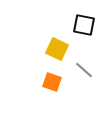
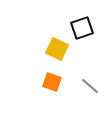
black square: moved 2 px left, 3 px down; rotated 30 degrees counterclockwise
gray line: moved 6 px right, 16 px down
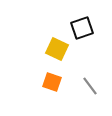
gray line: rotated 12 degrees clockwise
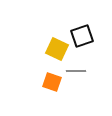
black square: moved 8 px down
gray line: moved 14 px left, 15 px up; rotated 54 degrees counterclockwise
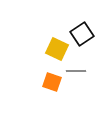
black square: moved 2 px up; rotated 15 degrees counterclockwise
